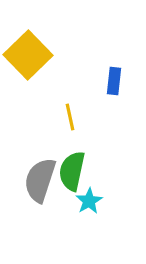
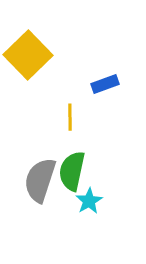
blue rectangle: moved 9 px left, 3 px down; rotated 64 degrees clockwise
yellow line: rotated 12 degrees clockwise
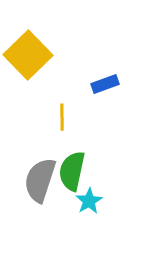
yellow line: moved 8 px left
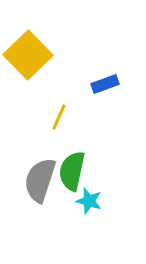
yellow line: moved 3 px left; rotated 24 degrees clockwise
cyan star: rotated 24 degrees counterclockwise
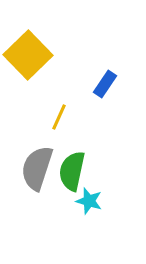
blue rectangle: rotated 36 degrees counterclockwise
gray semicircle: moved 3 px left, 12 px up
